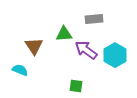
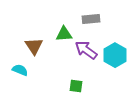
gray rectangle: moved 3 px left
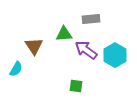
cyan semicircle: moved 4 px left, 1 px up; rotated 98 degrees clockwise
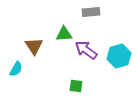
gray rectangle: moved 7 px up
cyan hexagon: moved 4 px right, 1 px down; rotated 15 degrees clockwise
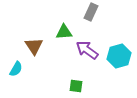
gray rectangle: rotated 60 degrees counterclockwise
green triangle: moved 2 px up
purple arrow: moved 1 px right
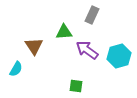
gray rectangle: moved 1 px right, 3 px down
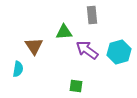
gray rectangle: rotated 30 degrees counterclockwise
cyan hexagon: moved 4 px up
cyan semicircle: moved 2 px right; rotated 21 degrees counterclockwise
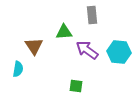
cyan hexagon: rotated 20 degrees clockwise
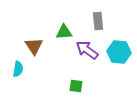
gray rectangle: moved 6 px right, 6 px down
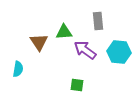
brown triangle: moved 5 px right, 4 px up
purple arrow: moved 2 px left
green square: moved 1 px right, 1 px up
